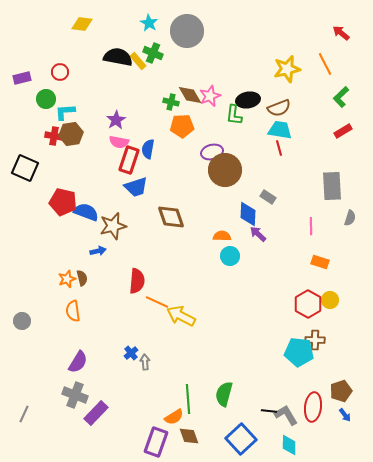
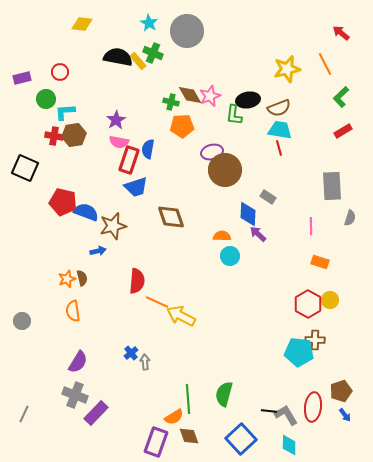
brown hexagon at (71, 134): moved 3 px right, 1 px down
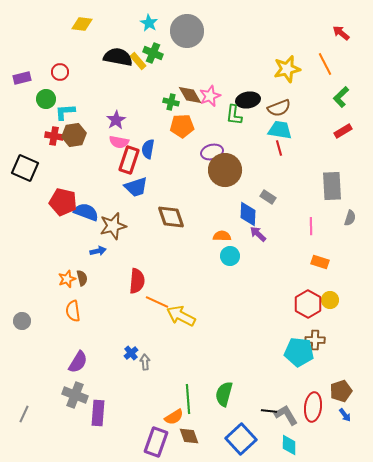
purple rectangle at (96, 413): moved 2 px right; rotated 40 degrees counterclockwise
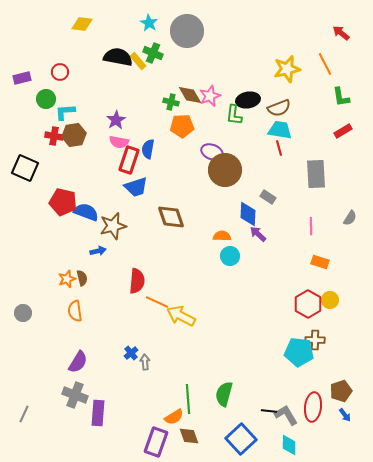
green L-shape at (341, 97): rotated 55 degrees counterclockwise
purple ellipse at (212, 152): rotated 35 degrees clockwise
gray rectangle at (332, 186): moved 16 px left, 12 px up
gray semicircle at (350, 218): rotated 14 degrees clockwise
orange semicircle at (73, 311): moved 2 px right
gray circle at (22, 321): moved 1 px right, 8 px up
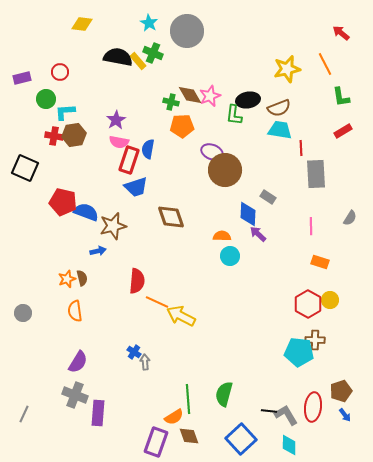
red line at (279, 148): moved 22 px right; rotated 14 degrees clockwise
blue cross at (131, 353): moved 3 px right, 1 px up; rotated 16 degrees counterclockwise
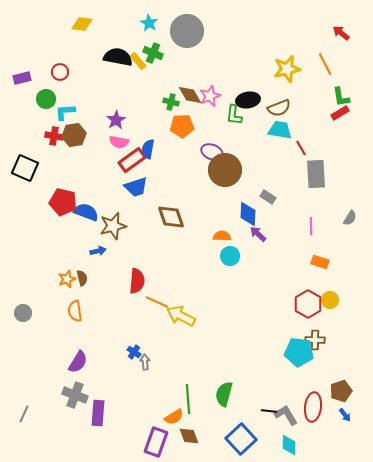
red rectangle at (343, 131): moved 3 px left, 18 px up
red line at (301, 148): rotated 28 degrees counterclockwise
red rectangle at (129, 160): moved 3 px right; rotated 36 degrees clockwise
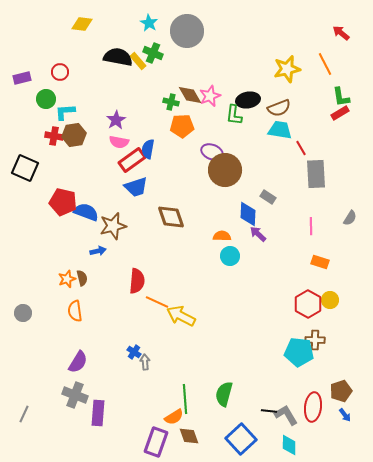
green line at (188, 399): moved 3 px left
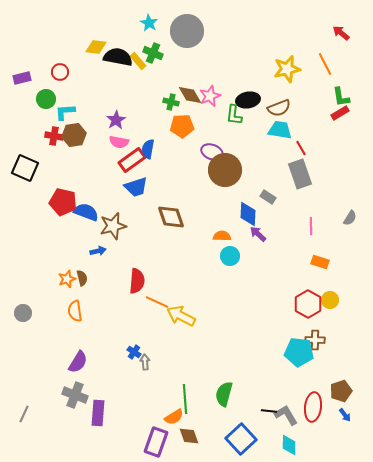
yellow diamond at (82, 24): moved 14 px right, 23 px down
gray rectangle at (316, 174): moved 16 px left; rotated 16 degrees counterclockwise
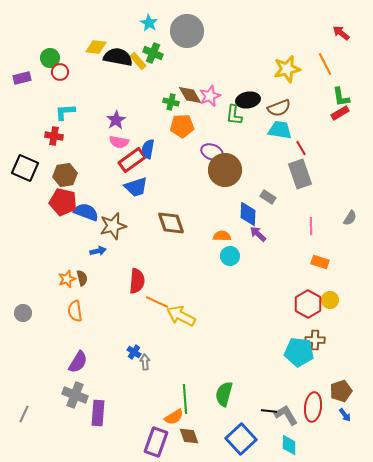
green circle at (46, 99): moved 4 px right, 41 px up
brown hexagon at (74, 135): moved 9 px left, 40 px down
brown diamond at (171, 217): moved 6 px down
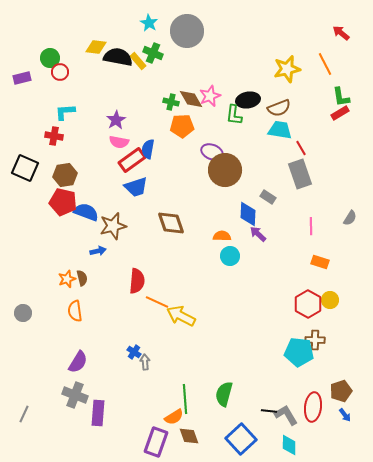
brown diamond at (190, 95): moved 1 px right, 4 px down
